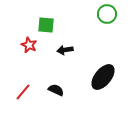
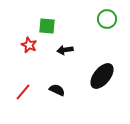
green circle: moved 5 px down
green square: moved 1 px right, 1 px down
black ellipse: moved 1 px left, 1 px up
black semicircle: moved 1 px right
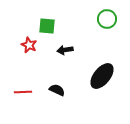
red line: rotated 48 degrees clockwise
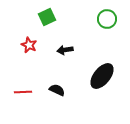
green square: moved 9 px up; rotated 30 degrees counterclockwise
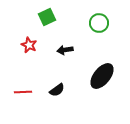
green circle: moved 8 px left, 4 px down
black semicircle: rotated 119 degrees clockwise
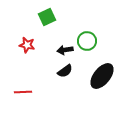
green circle: moved 12 px left, 18 px down
red star: moved 2 px left; rotated 14 degrees counterclockwise
black semicircle: moved 8 px right, 19 px up
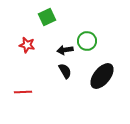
black semicircle: rotated 84 degrees counterclockwise
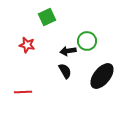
black arrow: moved 3 px right, 1 px down
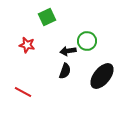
black semicircle: rotated 49 degrees clockwise
red line: rotated 30 degrees clockwise
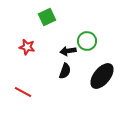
red star: moved 2 px down
